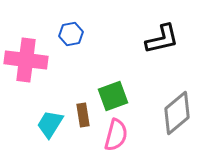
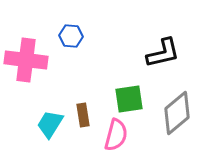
blue hexagon: moved 2 px down; rotated 15 degrees clockwise
black L-shape: moved 1 px right, 14 px down
green square: moved 16 px right, 3 px down; rotated 12 degrees clockwise
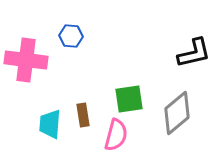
black L-shape: moved 31 px right
cyan trapezoid: rotated 28 degrees counterclockwise
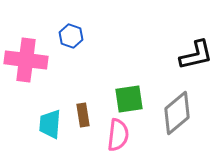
blue hexagon: rotated 15 degrees clockwise
black L-shape: moved 2 px right, 2 px down
pink semicircle: moved 2 px right; rotated 8 degrees counterclockwise
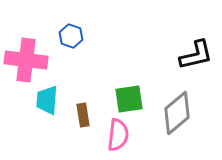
cyan trapezoid: moved 3 px left, 24 px up
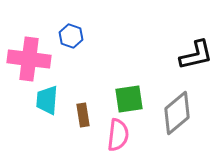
pink cross: moved 3 px right, 1 px up
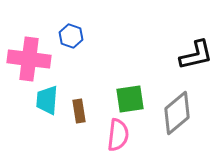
green square: moved 1 px right
brown rectangle: moved 4 px left, 4 px up
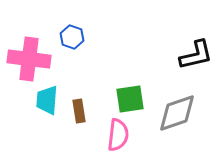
blue hexagon: moved 1 px right, 1 px down
gray diamond: rotated 21 degrees clockwise
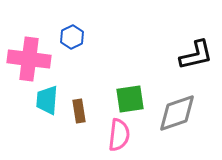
blue hexagon: rotated 15 degrees clockwise
pink semicircle: moved 1 px right
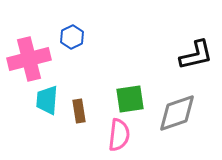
pink cross: rotated 21 degrees counterclockwise
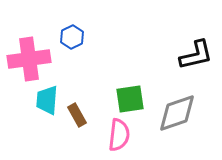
pink cross: rotated 6 degrees clockwise
brown rectangle: moved 2 px left, 4 px down; rotated 20 degrees counterclockwise
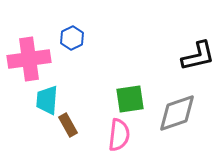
blue hexagon: moved 1 px down
black L-shape: moved 2 px right, 1 px down
brown rectangle: moved 9 px left, 10 px down
